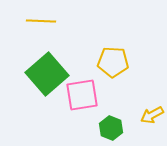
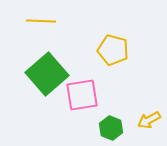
yellow pentagon: moved 12 px up; rotated 12 degrees clockwise
yellow arrow: moved 3 px left, 5 px down
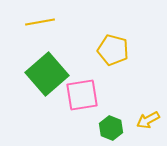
yellow line: moved 1 px left, 1 px down; rotated 12 degrees counterclockwise
yellow arrow: moved 1 px left
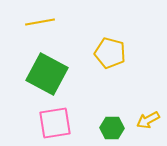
yellow pentagon: moved 3 px left, 3 px down
green square: rotated 21 degrees counterclockwise
pink square: moved 27 px left, 28 px down
green hexagon: moved 1 px right; rotated 20 degrees counterclockwise
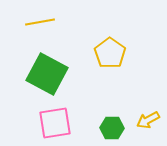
yellow pentagon: rotated 20 degrees clockwise
